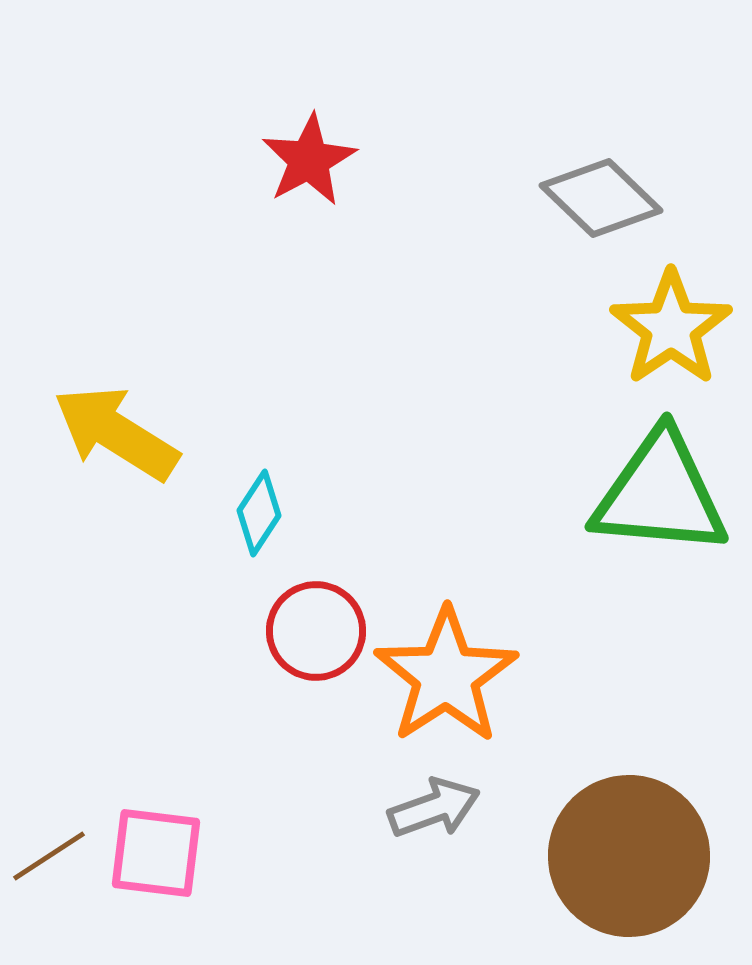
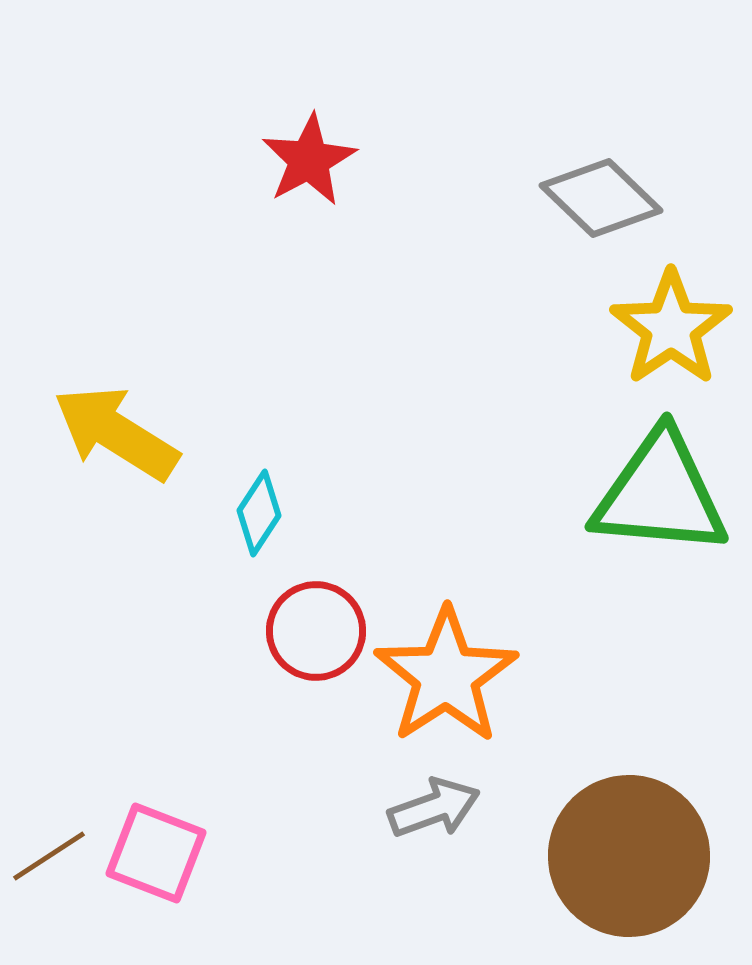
pink square: rotated 14 degrees clockwise
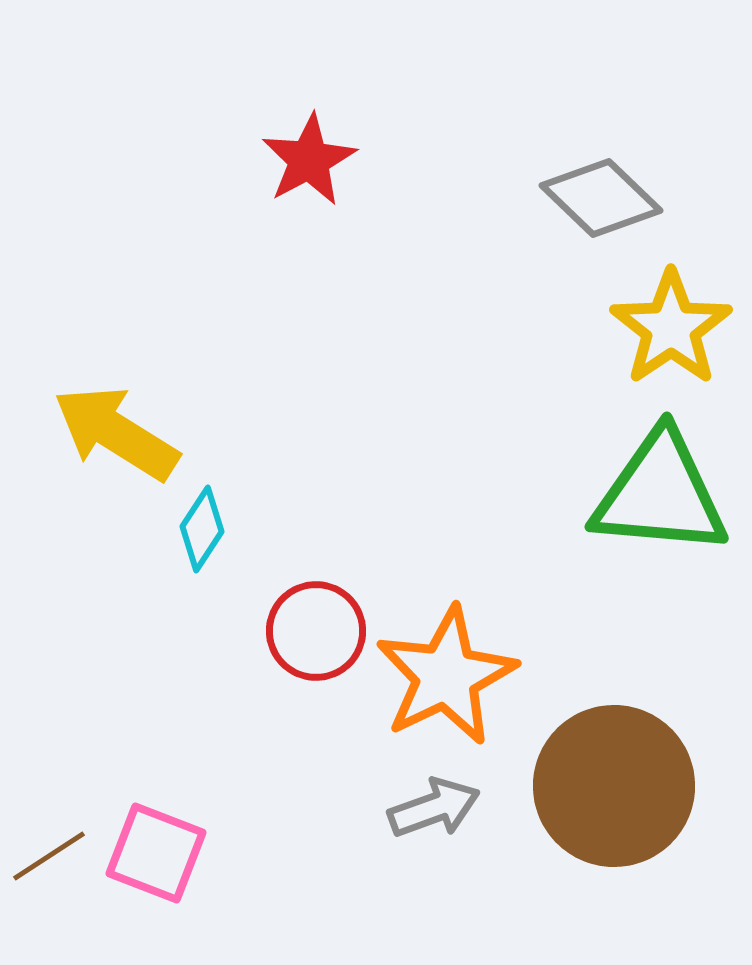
cyan diamond: moved 57 px left, 16 px down
orange star: rotated 7 degrees clockwise
brown circle: moved 15 px left, 70 px up
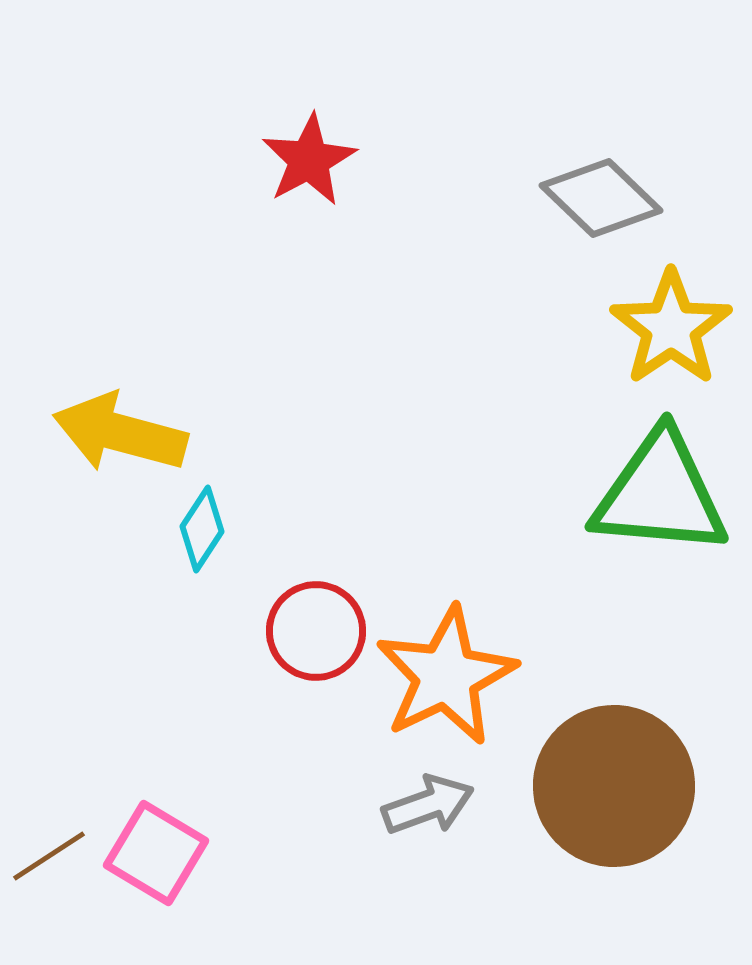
yellow arrow: moved 4 px right; rotated 17 degrees counterclockwise
gray arrow: moved 6 px left, 3 px up
pink square: rotated 10 degrees clockwise
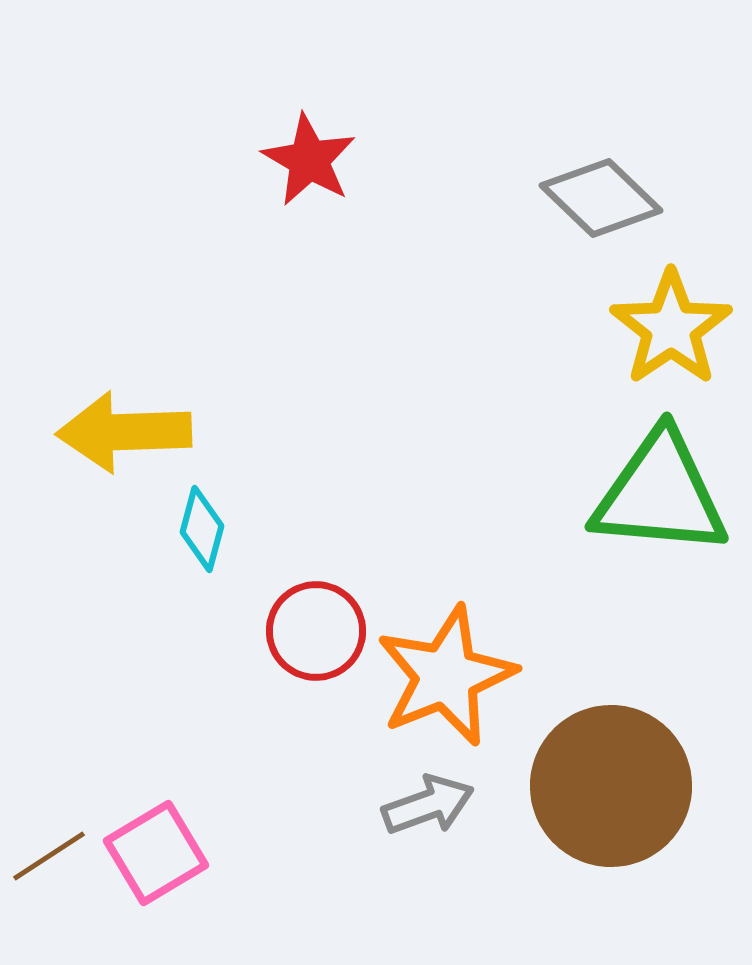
red star: rotated 14 degrees counterclockwise
yellow arrow: moved 4 px right, 1 px up; rotated 17 degrees counterclockwise
cyan diamond: rotated 18 degrees counterclockwise
orange star: rotated 4 degrees clockwise
brown circle: moved 3 px left
pink square: rotated 28 degrees clockwise
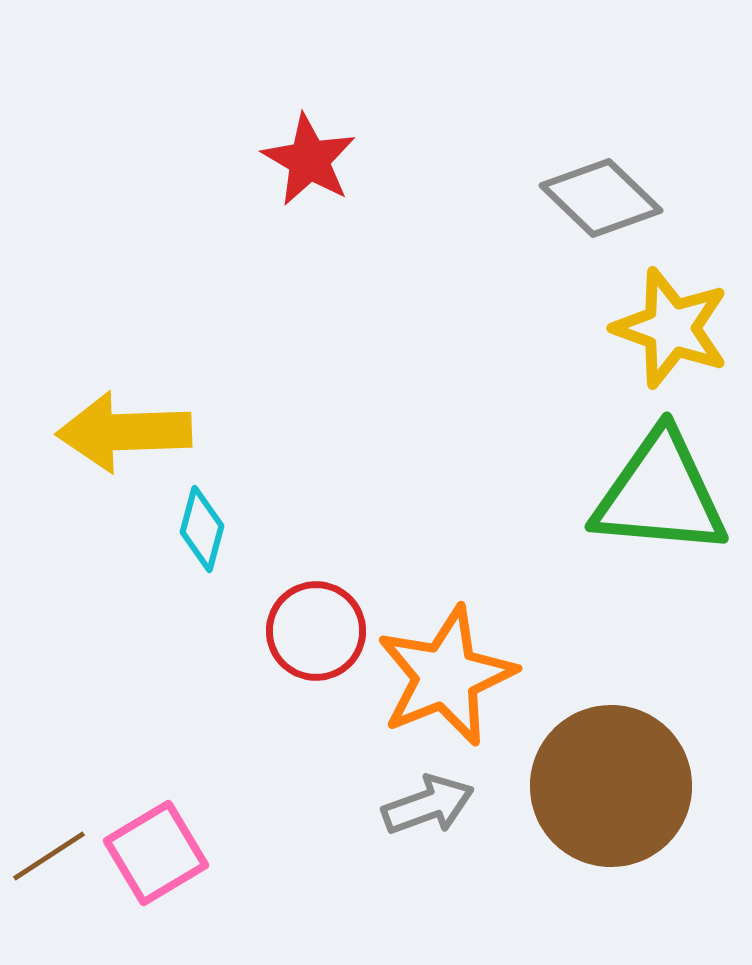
yellow star: rotated 18 degrees counterclockwise
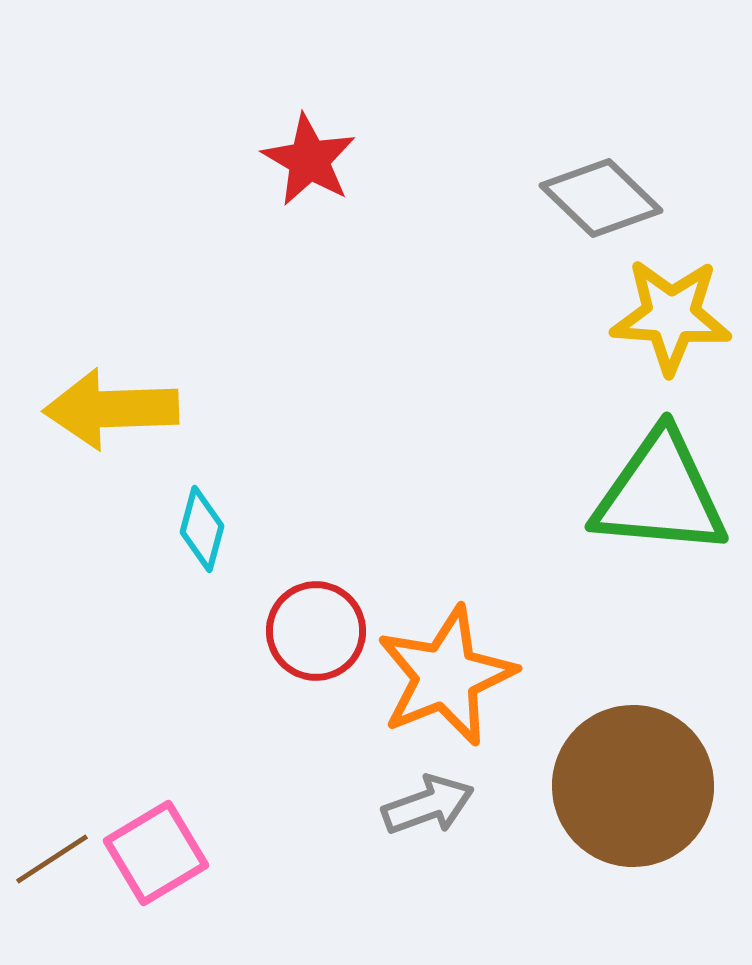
yellow star: moved 12 px up; rotated 16 degrees counterclockwise
yellow arrow: moved 13 px left, 23 px up
brown circle: moved 22 px right
brown line: moved 3 px right, 3 px down
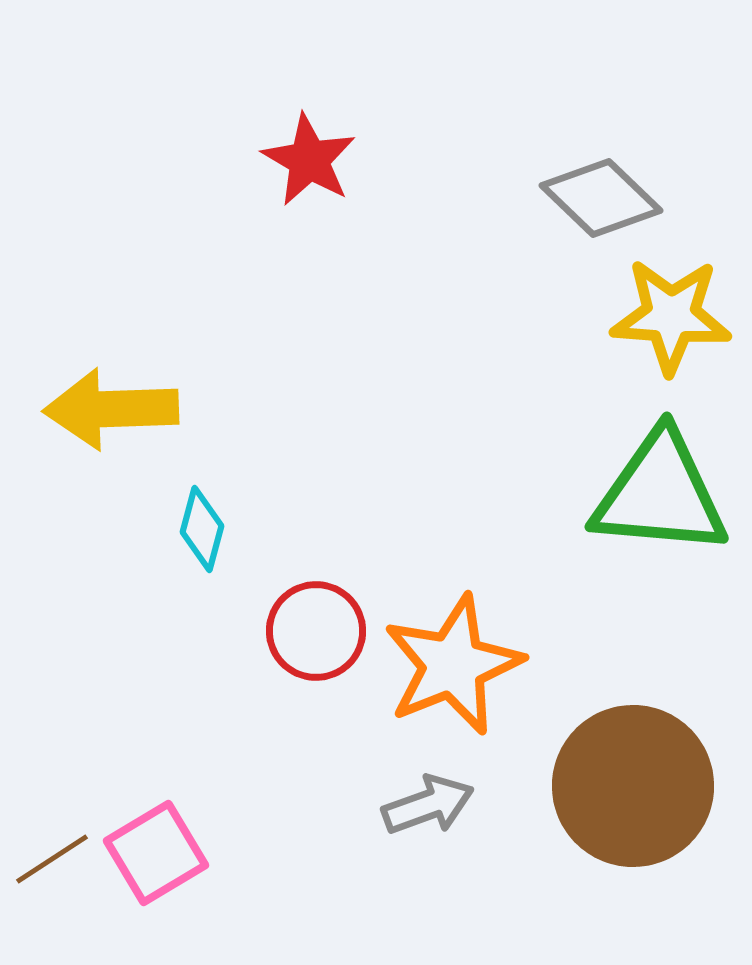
orange star: moved 7 px right, 11 px up
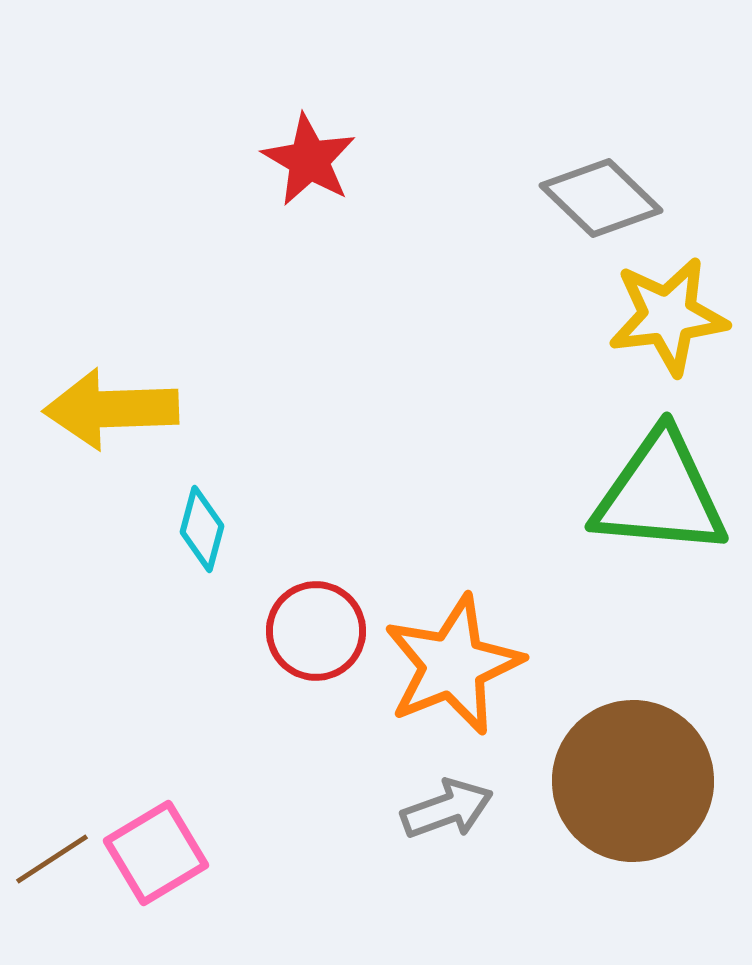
yellow star: moved 3 px left; rotated 11 degrees counterclockwise
brown circle: moved 5 px up
gray arrow: moved 19 px right, 4 px down
